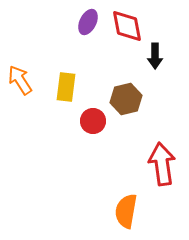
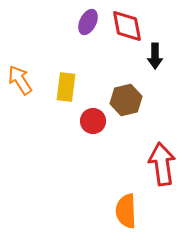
brown hexagon: moved 1 px down
orange semicircle: rotated 12 degrees counterclockwise
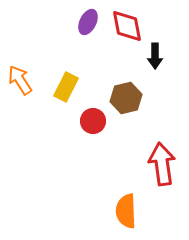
yellow rectangle: rotated 20 degrees clockwise
brown hexagon: moved 2 px up
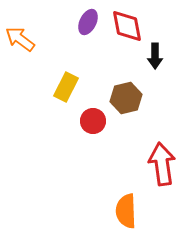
orange arrow: moved 41 px up; rotated 20 degrees counterclockwise
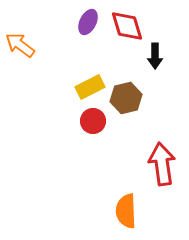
red diamond: rotated 6 degrees counterclockwise
orange arrow: moved 6 px down
yellow rectangle: moved 24 px right; rotated 36 degrees clockwise
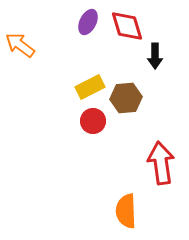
brown hexagon: rotated 8 degrees clockwise
red arrow: moved 1 px left, 1 px up
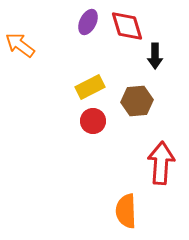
brown hexagon: moved 11 px right, 3 px down
red arrow: rotated 12 degrees clockwise
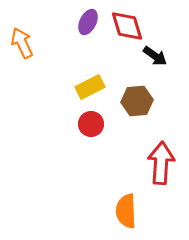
orange arrow: moved 2 px right, 2 px up; rotated 28 degrees clockwise
black arrow: rotated 55 degrees counterclockwise
red circle: moved 2 px left, 3 px down
